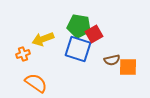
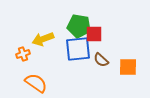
red square: rotated 30 degrees clockwise
blue square: rotated 24 degrees counterclockwise
brown semicircle: moved 11 px left; rotated 56 degrees clockwise
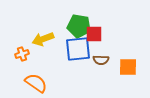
orange cross: moved 1 px left
brown semicircle: rotated 42 degrees counterclockwise
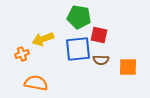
green pentagon: moved 9 px up
red square: moved 5 px right, 1 px down; rotated 12 degrees clockwise
orange semicircle: rotated 25 degrees counterclockwise
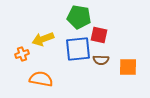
orange semicircle: moved 5 px right, 4 px up
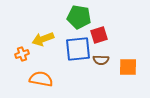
red square: rotated 30 degrees counterclockwise
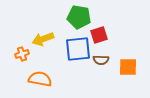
orange semicircle: moved 1 px left
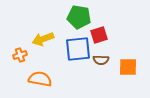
orange cross: moved 2 px left, 1 px down
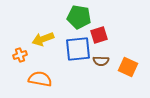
brown semicircle: moved 1 px down
orange square: rotated 24 degrees clockwise
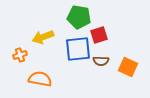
yellow arrow: moved 2 px up
